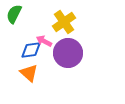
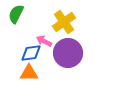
green semicircle: moved 2 px right
blue diamond: moved 3 px down
orange triangle: rotated 42 degrees counterclockwise
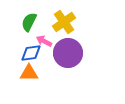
green semicircle: moved 13 px right, 8 px down
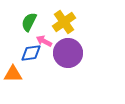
orange triangle: moved 16 px left, 1 px down
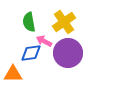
green semicircle: rotated 36 degrees counterclockwise
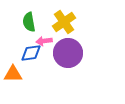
pink arrow: rotated 35 degrees counterclockwise
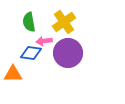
blue diamond: rotated 15 degrees clockwise
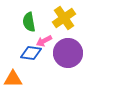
yellow cross: moved 4 px up
pink arrow: rotated 21 degrees counterclockwise
orange triangle: moved 5 px down
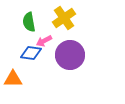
purple circle: moved 2 px right, 2 px down
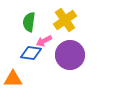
yellow cross: moved 1 px right, 2 px down
green semicircle: rotated 18 degrees clockwise
